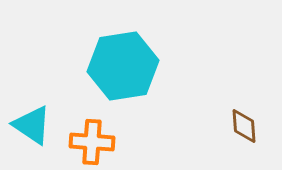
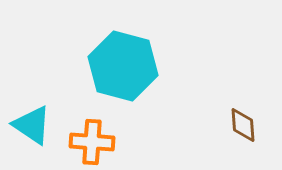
cyan hexagon: rotated 24 degrees clockwise
brown diamond: moved 1 px left, 1 px up
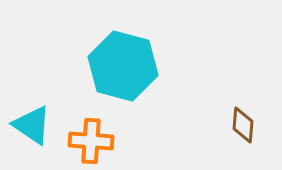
brown diamond: rotated 9 degrees clockwise
orange cross: moved 1 px left, 1 px up
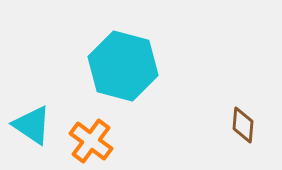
orange cross: rotated 33 degrees clockwise
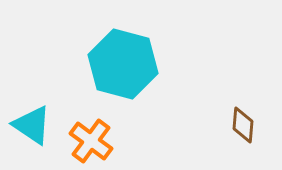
cyan hexagon: moved 2 px up
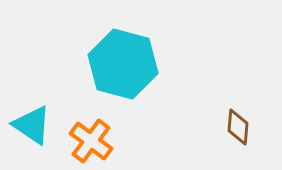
brown diamond: moved 5 px left, 2 px down
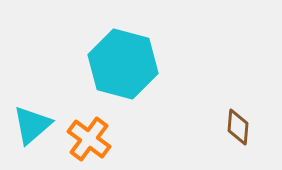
cyan triangle: rotated 45 degrees clockwise
orange cross: moved 2 px left, 2 px up
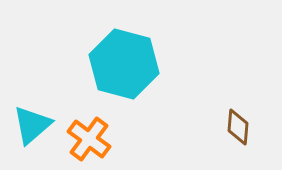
cyan hexagon: moved 1 px right
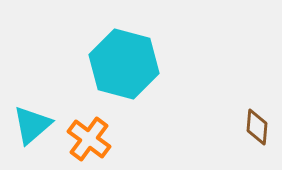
brown diamond: moved 19 px right
